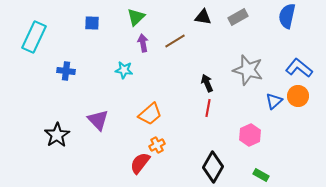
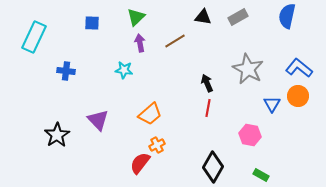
purple arrow: moved 3 px left
gray star: moved 1 px up; rotated 12 degrees clockwise
blue triangle: moved 2 px left, 3 px down; rotated 18 degrees counterclockwise
pink hexagon: rotated 25 degrees counterclockwise
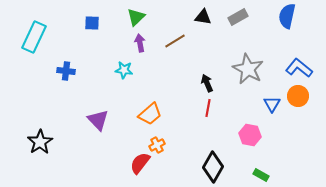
black star: moved 17 px left, 7 px down
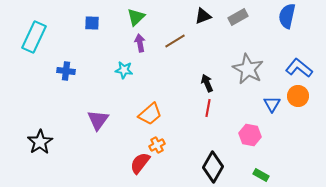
black triangle: moved 1 px up; rotated 30 degrees counterclockwise
purple triangle: rotated 20 degrees clockwise
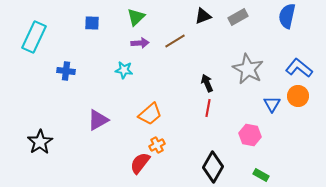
purple arrow: rotated 96 degrees clockwise
purple triangle: rotated 25 degrees clockwise
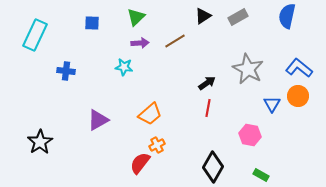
black triangle: rotated 12 degrees counterclockwise
cyan rectangle: moved 1 px right, 2 px up
cyan star: moved 3 px up
black arrow: rotated 78 degrees clockwise
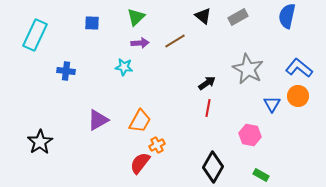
black triangle: rotated 48 degrees counterclockwise
orange trapezoid: moved 10 px left, 7 px down; rotated 20 degrees counterclockwise
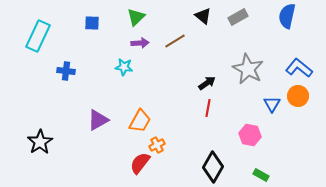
cyan rectangle: moved 3 px right, 1 px down
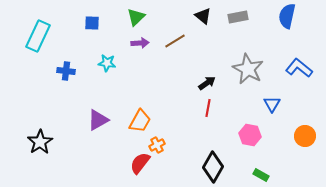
gray rectangle: rotated 18 degrees clockwise
cyan star: moved 17 px left, 4 px up
orange circle: moved 7 px right, 40 px down
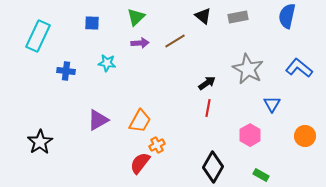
pink hexagon: rotated 20 degrees clockwise
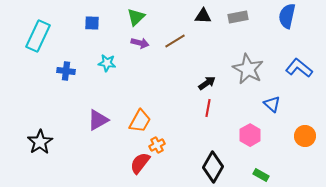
black triangle: rotated 36 degrees counterclockwise
purple arrow: rotated 18 degrees clockwise
blue triangle: rotated 18 degrees counterclockwise
